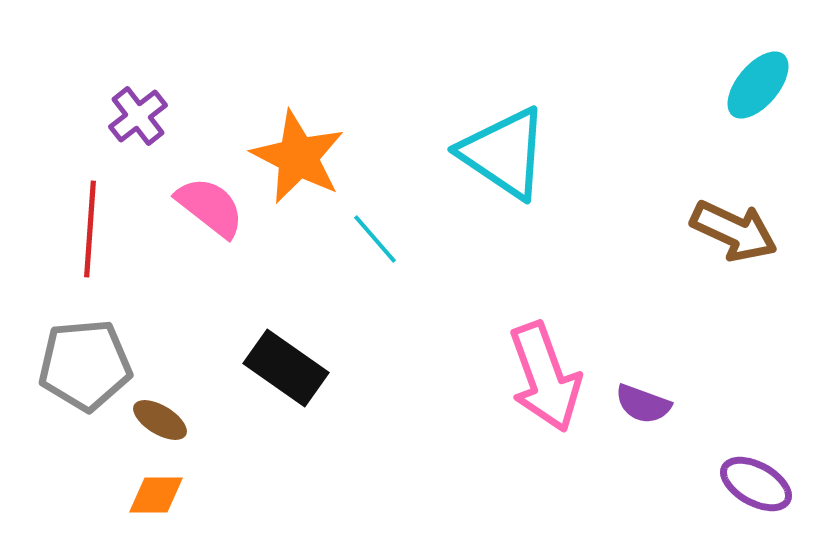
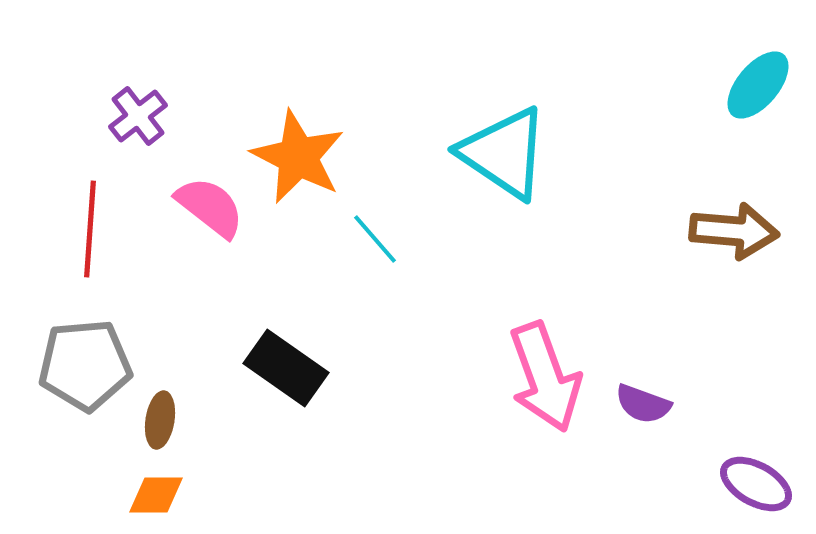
brown arrow: rotated 20 degrees counterclockwise
brown ellipse: rotated 68 degrees clockwise
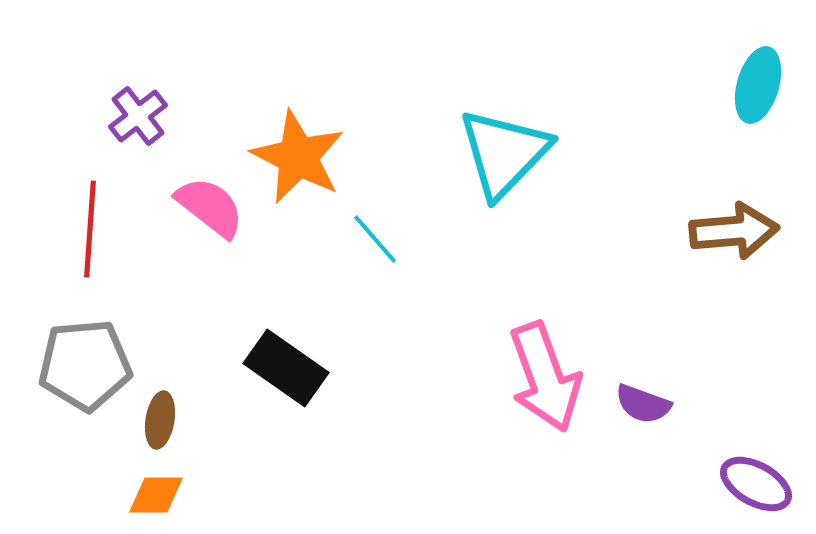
cyan ellipse: rotated 24 degrees counterclockwise
cyan triangle: rotated 40 degrees clockwise
brown arrow: rotated 10 degrees counterclockwise
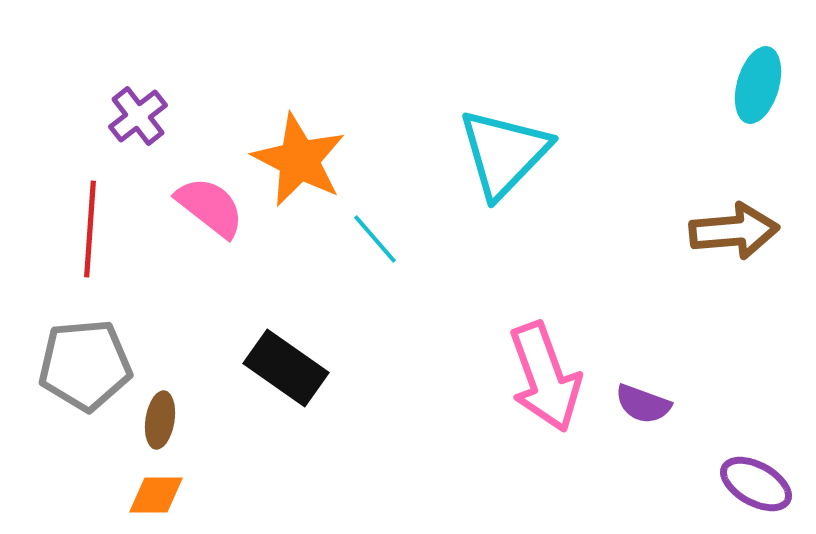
orange star: moved 1 px right, 3 px down
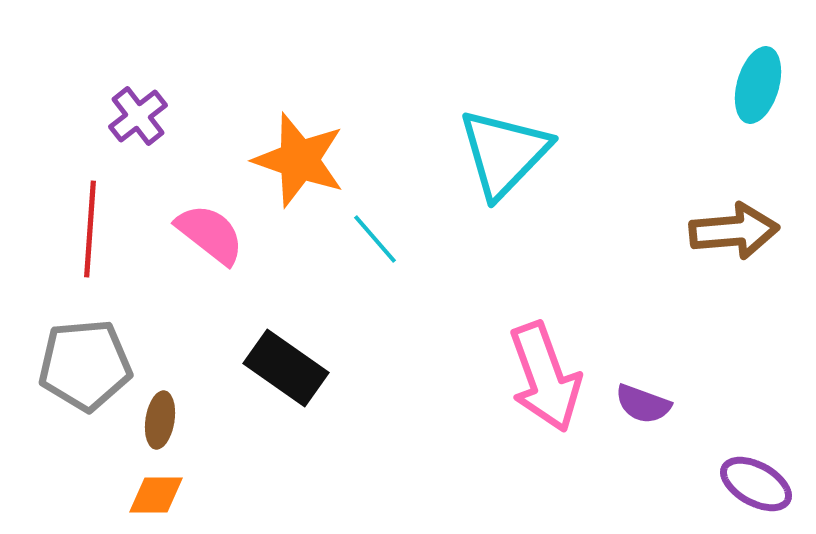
orange star: rotated 8 degrees counterclockwise
pink semicircle: moved 27 px down
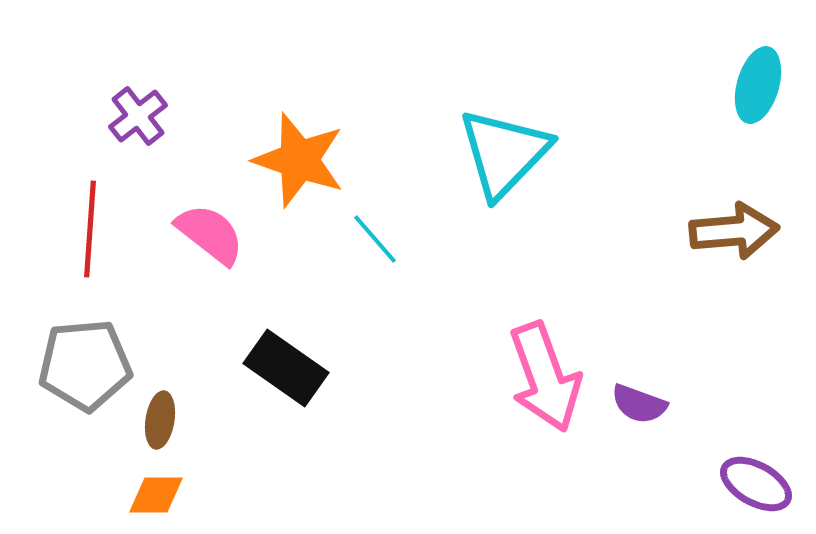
purple semicircle: moved 4 px left
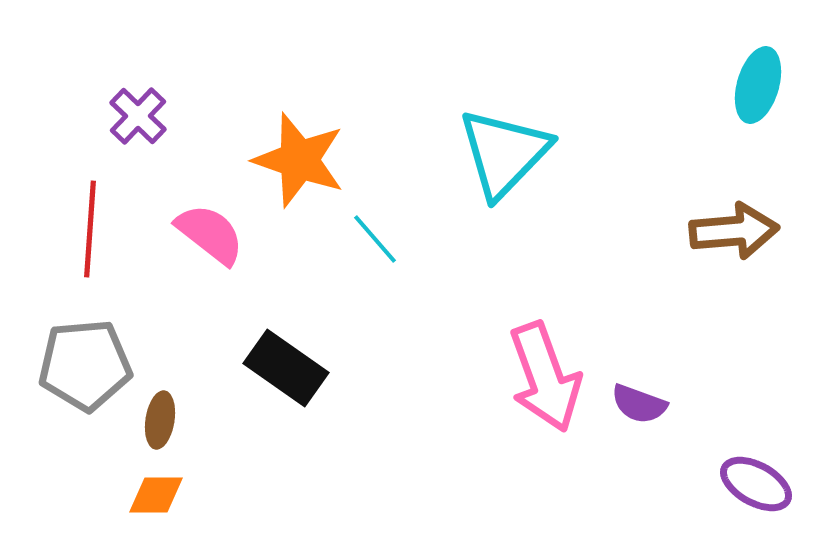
purple cross: rotated 8 degrees counterclockwise
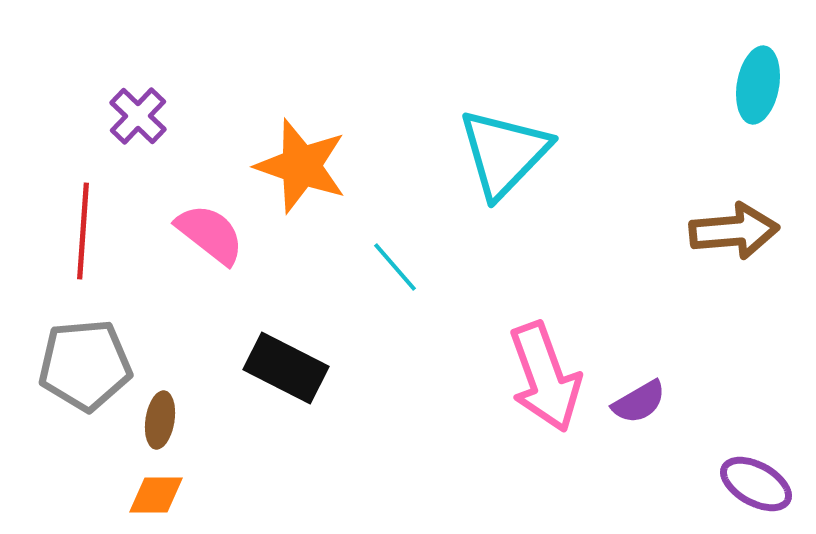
cyan ellipse: rotated 6 degrees counterclockwise
orange star: moved 2 px right, 6 px down
red line: moved 7 px left, 2 px down
cyan line: moved 20 px right, 28 px down
black rectangle: rotated 8 degrees counterclockwise
purple semicircle: moved 2 px up; rotated 50 degrees counterclockwise
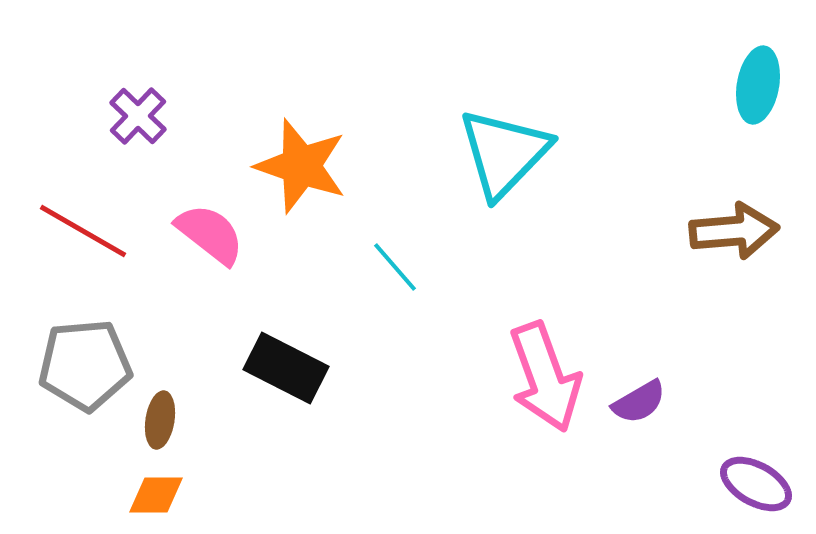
red line: rotated 64 degrees counterclockwise
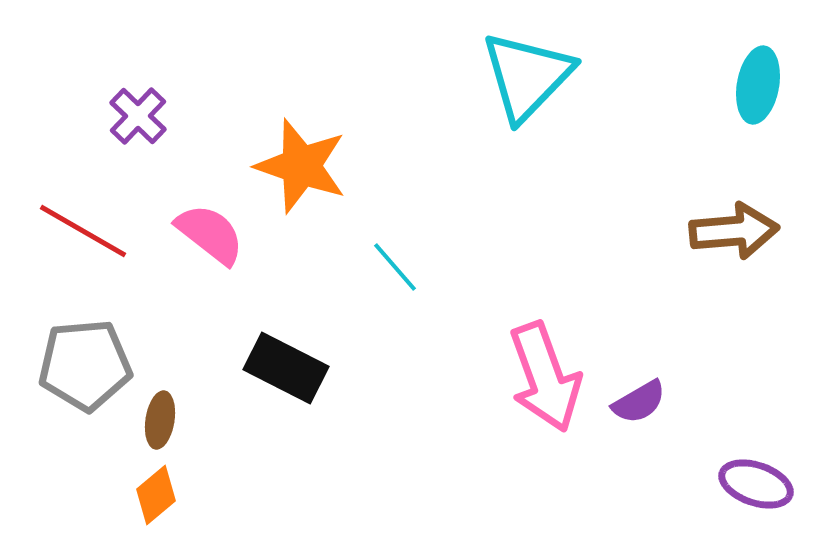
cyan triangle: moved 23 px right, 77 px up
purple ellipse: rotated 10 degrees counterclockwise
orange diamond: rotated 40 degrees counterclockwise
